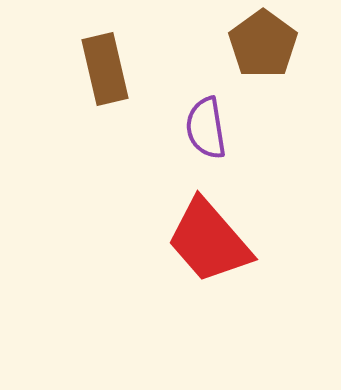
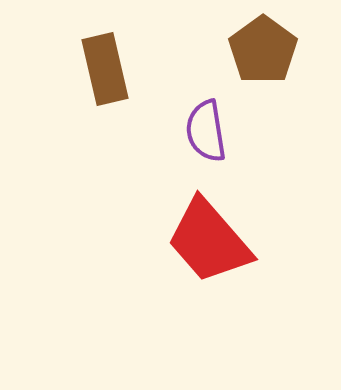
brown pentagon: moved 6 px down
purple semicircle: moved 3 px down
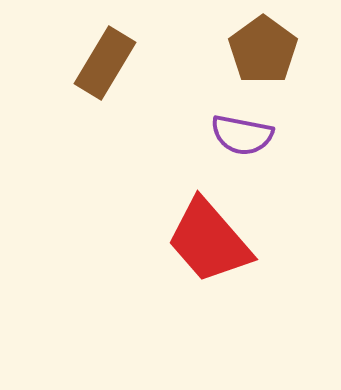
brown rectangle: moved 6 px up; rotated 44 degrees clockwise
purple semicircle: moved 36 px right, 4 px down; rotated 70 degrees counterclockwise
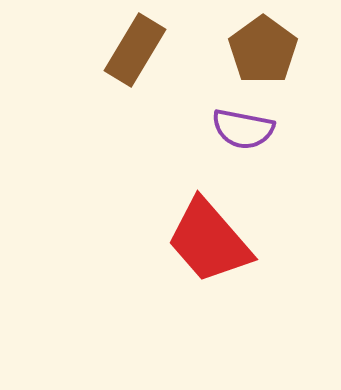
brown rectangle: moved 30 px right, 13 px up
purple semicircle: moved 1 px right, 6 px up
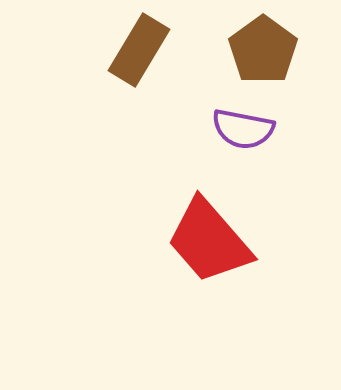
brown rectangle: moved 4 px right
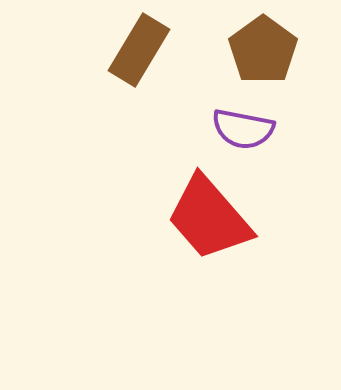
red trapezoid: moved 23 px up
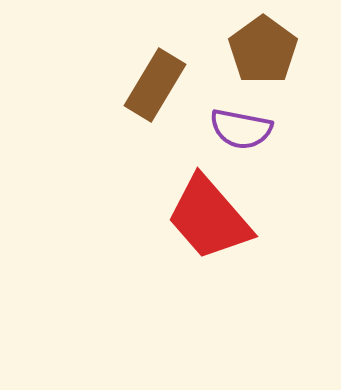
brown rectangle: moved 16 px right, 35 px down
purple semicircle: moved 2 px left
